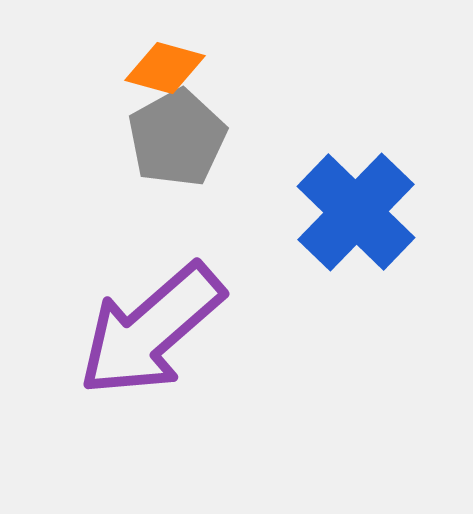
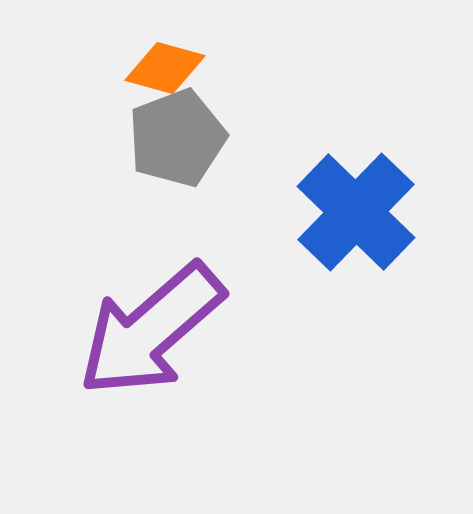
gray pentagon: rotated 8 degrees clockwise
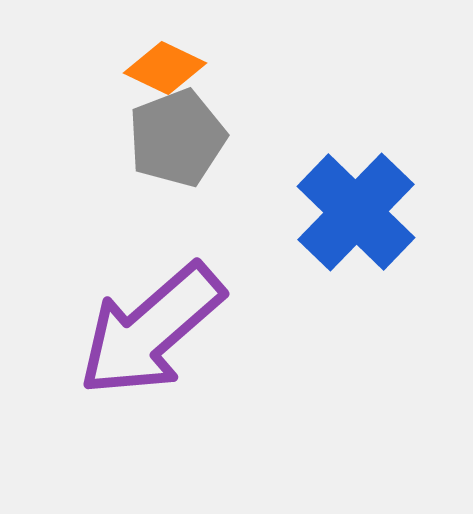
orange diamond: rotated 10 degrees clockwise
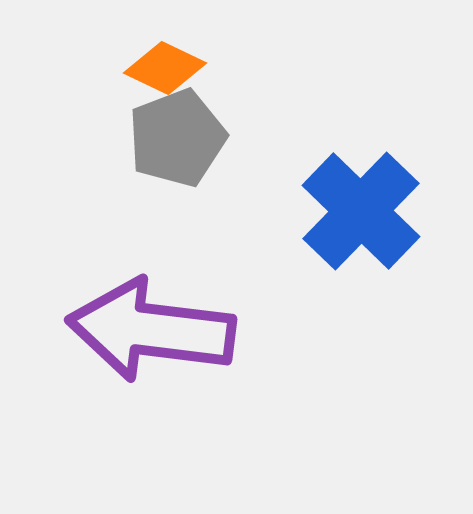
blue cross: moved 5 px right, 1 px up
purple arrow: rotated 48 degrees clockwise
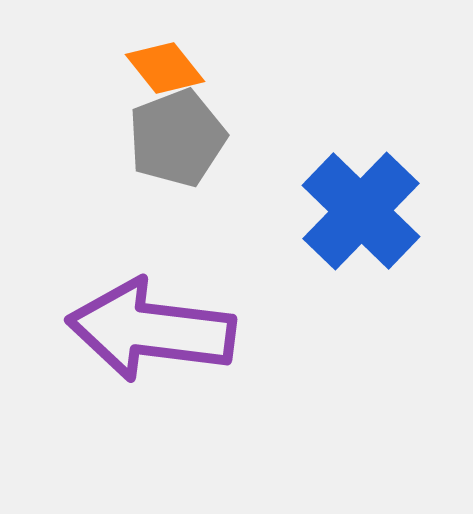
orange diamond: rotated 26 degrees clockwise
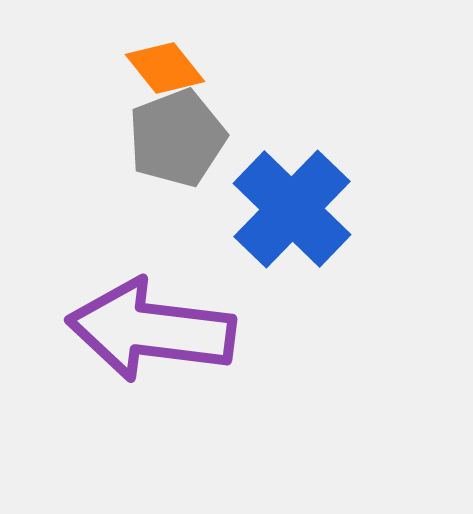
blue cross: moved 69 px left, 2 px up
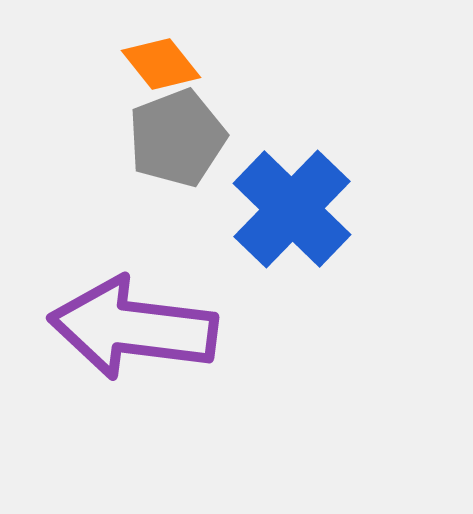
orange diamond: moved 4 px left, 4 px up
purple arrow: moved 18 px left, 2 px up
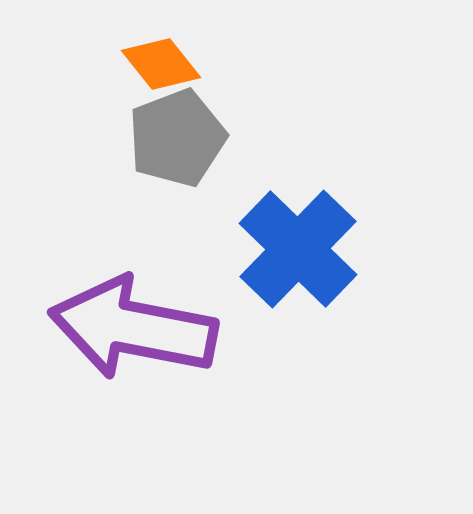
blue cross: moved 6 px right, 40 px down
purple arrow: rotated 4 degrees clockwise
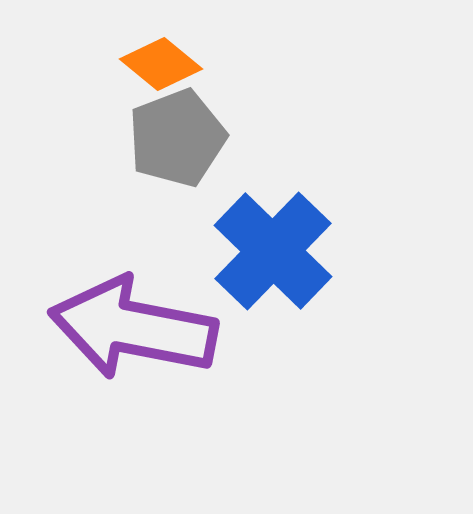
orange diamond: rotated 12 degrees counterclockwise
blue cross: moved 25 px left, 2 px down
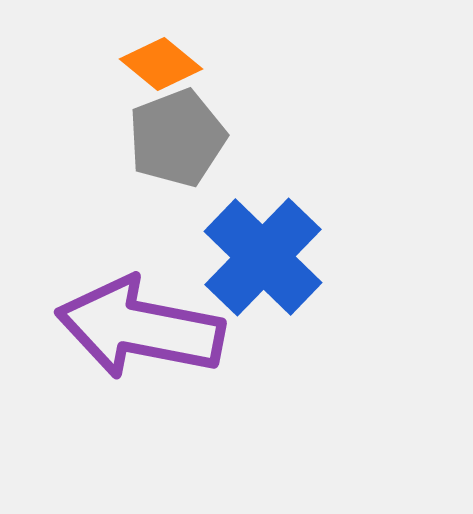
blue cross: moved 10 px left, 6 px down
purple arrow: moved 7 px right
